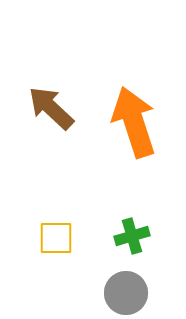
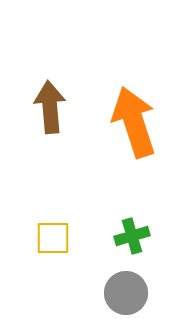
brown arrow: moved 1 px left, 1 px up; rotated 42 degrees clockwise
yellow square: moved 3 px left
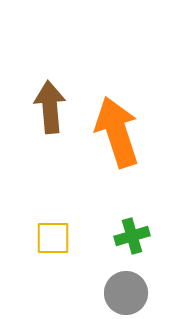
orange arrow: moved 17 px left, 10 px down
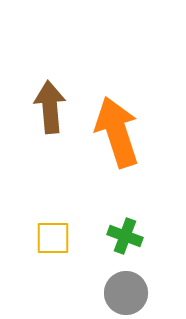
green cross: moved 7 px left; rotated 36 degrees clockwise
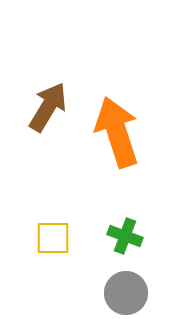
brown arrow: moved 2 px left; rotated 36 degrees clockwise
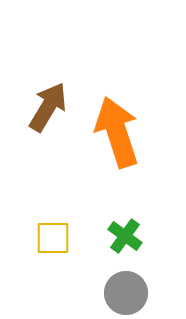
green cross: rotated 16 degrees clockwise
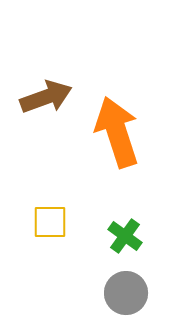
brown arrow: moved 2 px left, 10 px up; rotated 39 degrees clockwise
yellow square: moved 3 px left, 16 px up
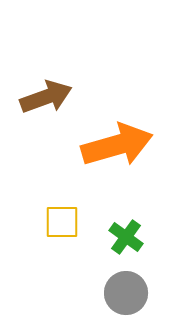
orange arrow: moved 13 px down; rotated 92 degrees clockwise
yellow square: moved 12 px right
green cross: moved 1 px right, 1 px down
